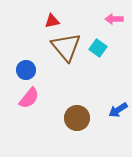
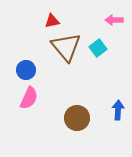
pink arrow: moved 1 px down
cyan square: rotated 18 degrees clockwise
pink semicircle: rotated 15 degrees counterclockwise
blue arrow: rotated 126 degrees clockwise
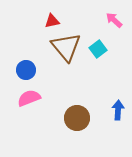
pink arrow: rotated 42 degrees clockwise
cyan square: moved 1 px down
pink semicircle: rotated 135 degrees counterclockwise
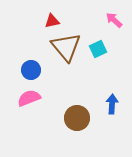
cyan square: rotated 12 degrees clockwise
blue circle: moved 5 px right
blue arrow: moved 6 px left, 6 px up
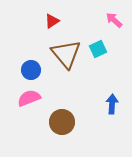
red triangle: rotated 21 degrees counterclockwise
brown triangle: moved 7 px down
brown circle: moved 15 px left, 4 px down
